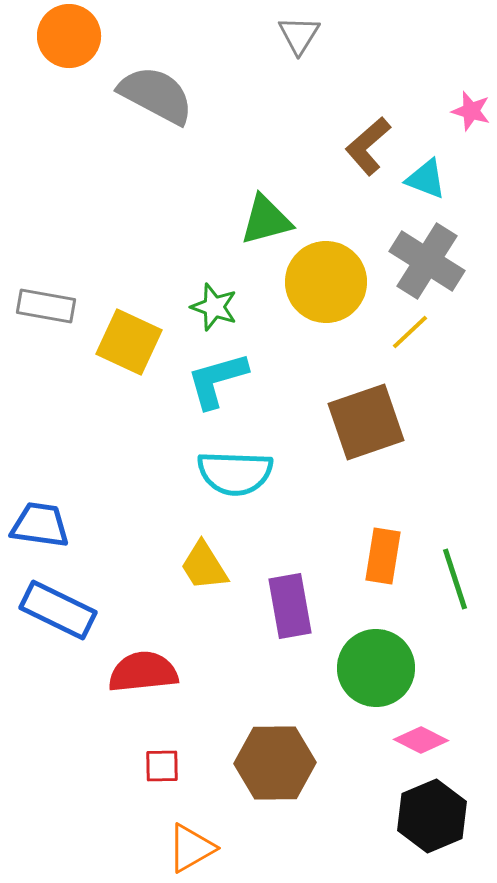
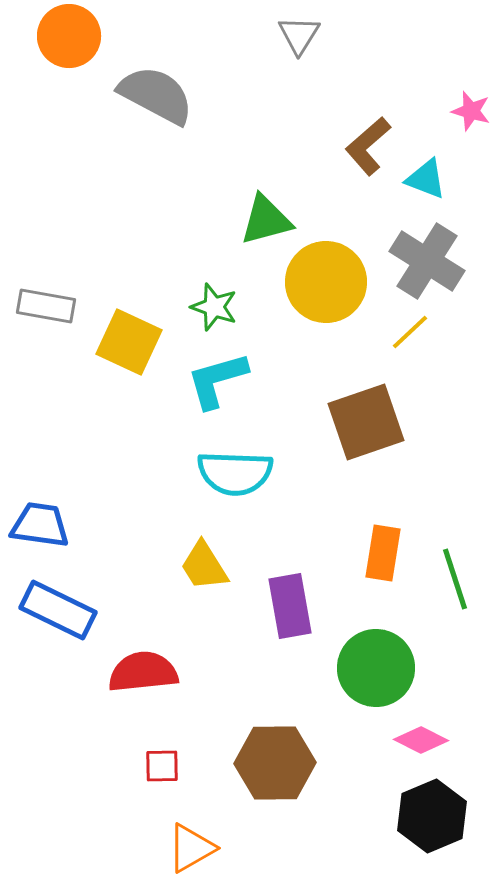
orange rectangle: moved 3 px up
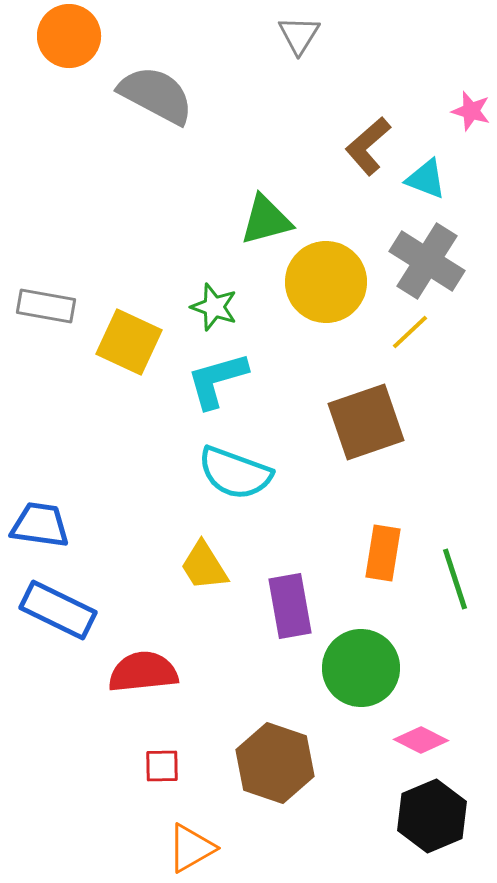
cyan semicircle: rotated 18 degrees clockwise
green circle: moved 15 px left
brown hexagon: rotated 20 degrees clockwise
